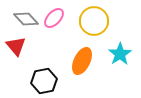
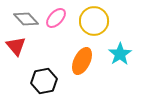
pink ellipse: moved 2 px right
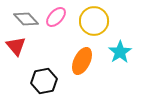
pink ellipse: moved 1 px up
cyan star: moved 2 px up
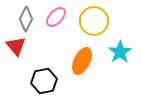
gray diamond: rotated 70 degrees clockwise
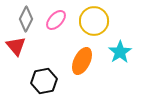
pink ellipse: moved 3 px down
